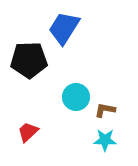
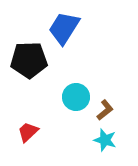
brown L-shape: rotated 130 degrees clockwise
cyan star: rotated 15 degrees clockwise
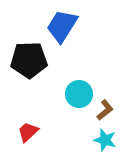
blue trapezoid: moved 2 px left, 2 px up
cyan circle: moved 3 px right, 3 px up
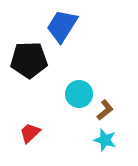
red trapezoid: moved 2 px right, 1 px down
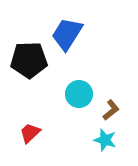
blue trapezoid: moved 5 px right, 8 px down
brown L-shape: moved 6 px right
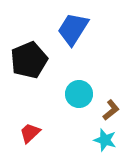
blue trapezoid: moved 6 px right, 5 px up
black pentagon: rotated 21 degrees counterclockwise
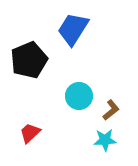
cyan circle: moved 2 px down
cyan star: rotated 20 degrees counterclockwise
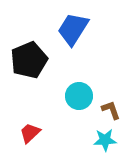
brown L-shape: rotated 70 degrees counterclockwise
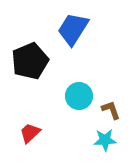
black pentagon: moved 1 px right, 1 px down
